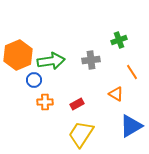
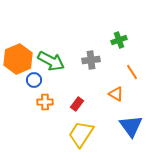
orange hexagon: moved 4 px down
green arrow: rotated 36 degrees clockwise
red rectangle: rotated 24 degrees counterclockwise
blue triangle: rotated 35 degrees counterclockwise
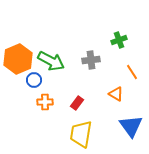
red rectangle: moved 1 px up
yellow trapezoid: rotated 24 degrees counterclockwise
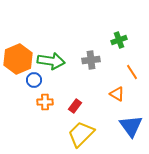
green arrow: rotated 20 degrees counterclockwise
orange triangle: moved 1 px right
red rectangle: moved 2 px left, 3 px down
yellow trapezoid: rotated 36 degrees clockwise
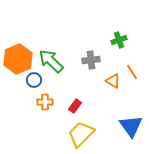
green arrow: rotated 144 degrees counterclockwise
orange triangle: moved 4 px left, 13 px up
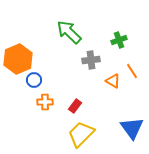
green arrow: moved 18 px right, 29 px up
orange line: moved 1 px up
blue triangle: moved 1 px right, 2 px down
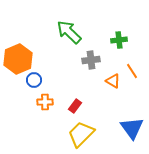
green cross: rotated 14 degrees clockwise
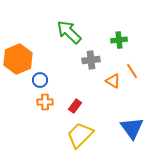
blue circle: moved 6 px right
yellow trapezoid: moved 1 px left, 1 px down
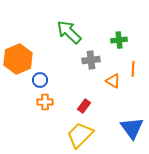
orange line: moved 1 px right, 2 px up; rotated 35 degrees clockwise
red rectangle: moved 9 px right
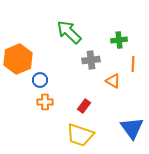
orange line: moved 5 px up
yellow trapezoid: rotated 116 degrees counterclockwise
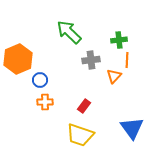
orange line: moved 6 px left, 4 px up
orange triangle: moved 1 px right, 5 px up; rotated 42 degrees clockwise
